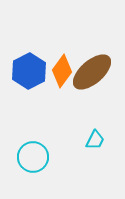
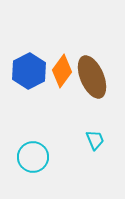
brown ellipse: moved 5 px down; rotated 72 degrees counterclockwise
cyan trapezoid: rotated 50 degrees counterclockwise
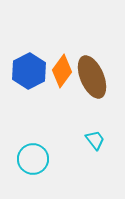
cyan trapezoid: rotated 15 degrees counterclockwise
cyan circle: moved 2 px down
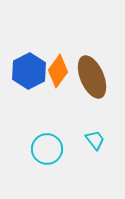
orange diamond: moved 4 px left
cyan circle: moved 14 px right, 10 px up
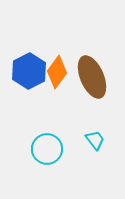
orange diamond: moved 1 px left, 1 px down
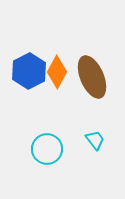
orange diamond: rotated 8 degrees counterclockwise
